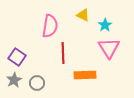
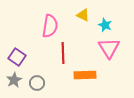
cyan star: rotated 16 degrees counterclockwise
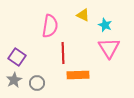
orange rectangle: moved 7 px left
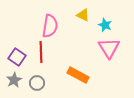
red line: moved 22 px left, 1 px up
orange rectangle: rotated 30 degrees clockwise
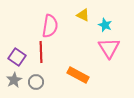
gray circle: moved 1 px left, 1 px up
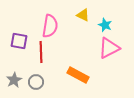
pink triangle: rotated 35 degrees clockwise
purple square: moved 2 px right, 16 px up; rotated 24 degrees counterclockwise
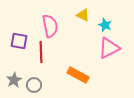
pink semicircle: rotated 20 degrees counterclockwise
gray circle: moved 2 px left, 3 px down
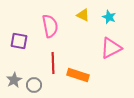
cyan star: moved 4 px right, 8 px up
pink triangle: moved 2 px right
red line: moved 12 px right, 11 px down
orange rectangle: rotated 10 degrees counterclockwise
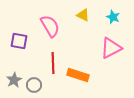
cyan star: moved 4 px right
pink semicircle: rotated 20 degrees counterclockwise
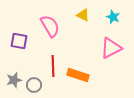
red line: moved 3 px down
gray star: rotated 14 degrees clockwise
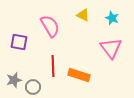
cyan star: moved 1 px left, 1 px down
purple square: moved 1 px down
pink triangle: rotated 40 degrees counterclockwise
orange rectangle: moved 1 px right
gray circle: moved 1 px left, 2 px down
